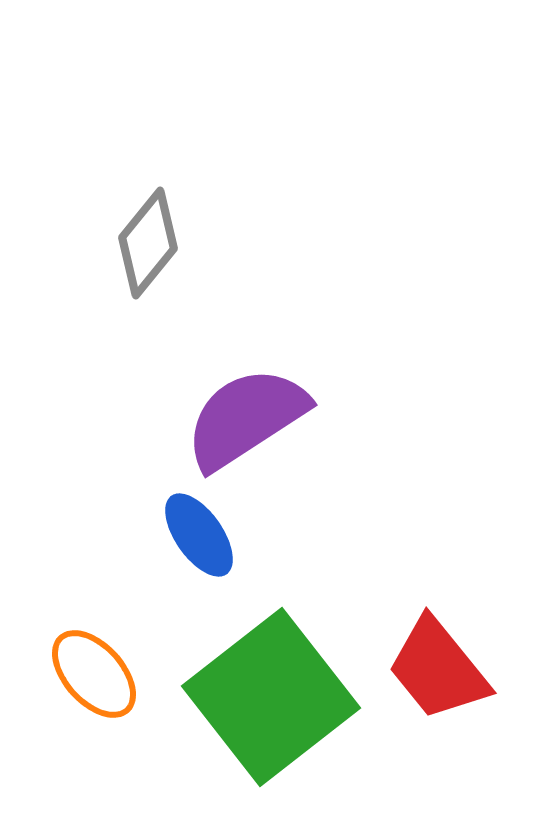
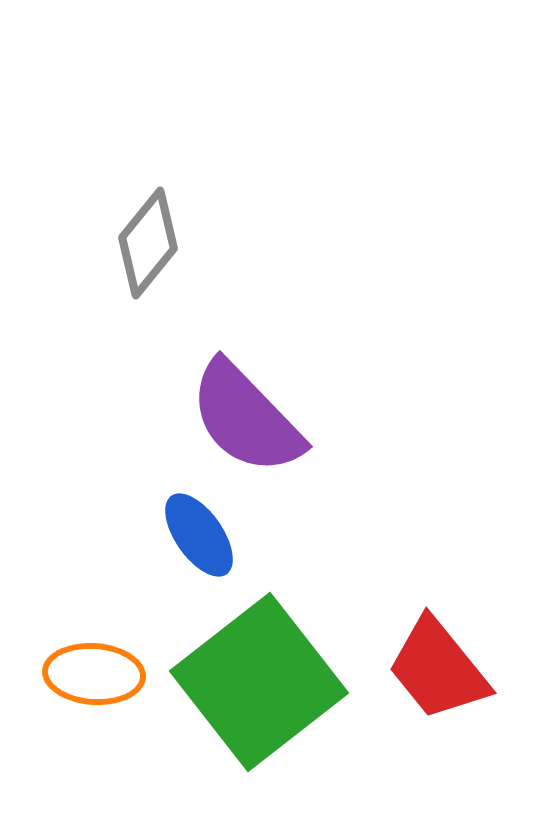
purple semicircle: rotated 101 degrees counterclockwise
orange ellipse: rotated 44 degrees counterclockwise
green square: moved 12 px left, 15 px up
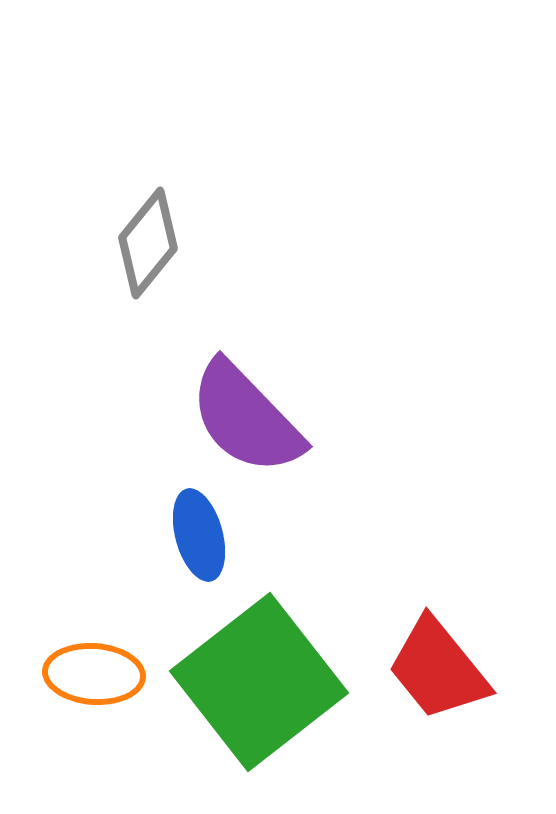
blue ellipse: rotated 20 degrees clockwise
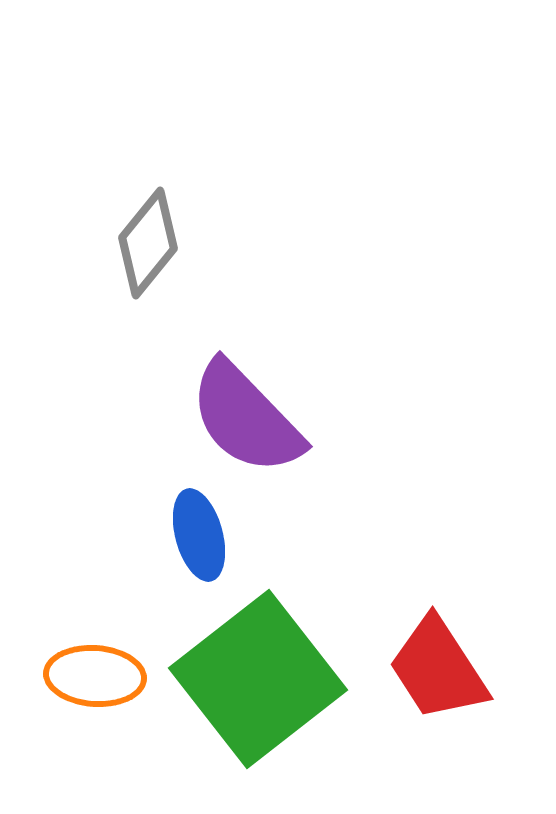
red trapezoid: rotated 6 degrees clockwise
orange ellipse: moved 1 px right, 2 px down
green square: moved 1 px left, 3 px up
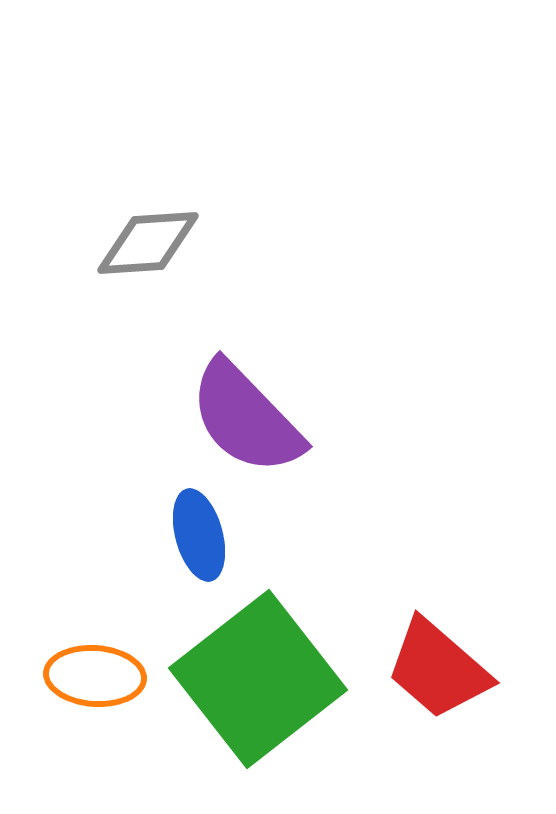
gray diamond: rotated 47 degrees clockwise
red trapezoid: rotated 16 degrees counterclockwise
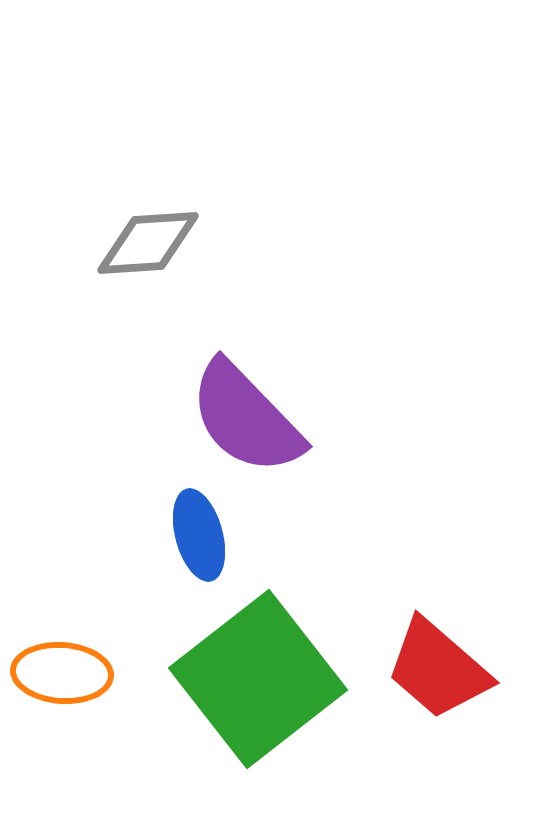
orange ellipse: moved 33 px left, 3 px up
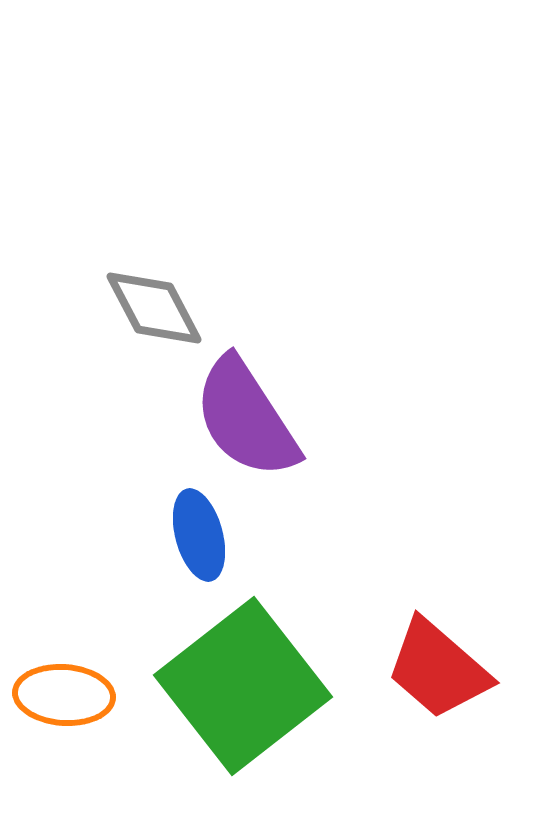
gray diamond: moved 6 px right, 65 px down; rotated 66 degrees clockwise
purple semicircle: rotated 11 degrees clockwise
orange ellipse: moved 2 px right, 22 px down
green square: moved 15 px left, 7 px down
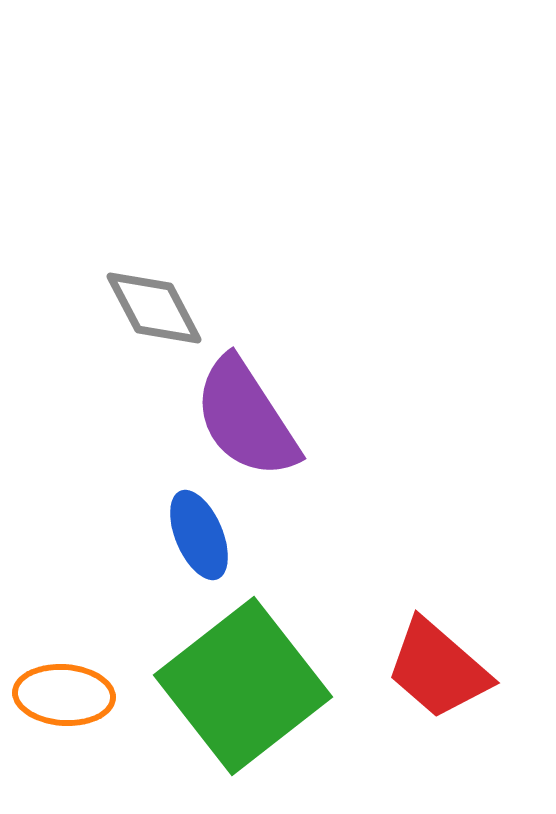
blue ellipse: rotated 8 degrees counterclockwise
